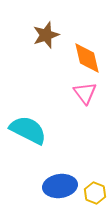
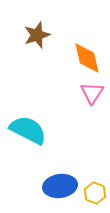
brown star: moved 9 px left
pink triangle: moved 7 px right; rotated 10 degrees clockwise
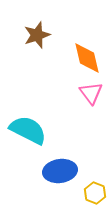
pink triangle: moved 1 px left; rotated 10 degrees counterclockwise
blue ellipse: moved 15 px up
